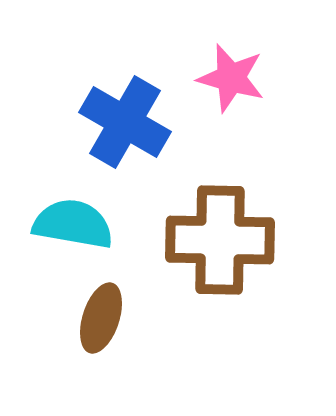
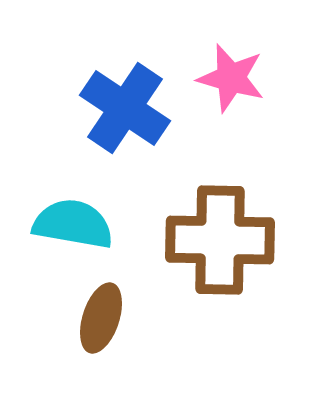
blue cross: moved 14 px up; rotated 4 degrees clockwise
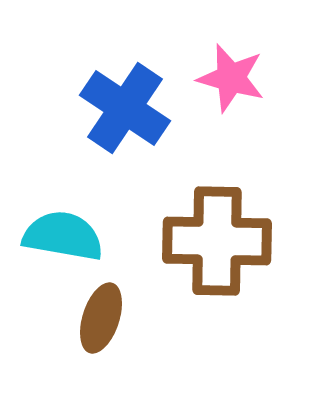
cyan semicircle: moved 10 px left, 12 px down
brown cross: moved 3 px left, 1 px down
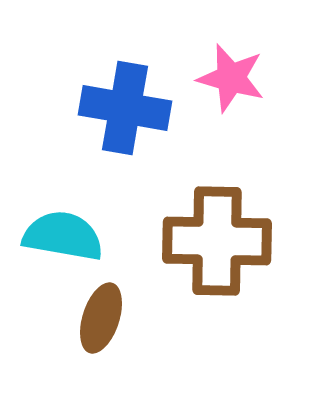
blue cross: rotated 24 degrees counterclockwise
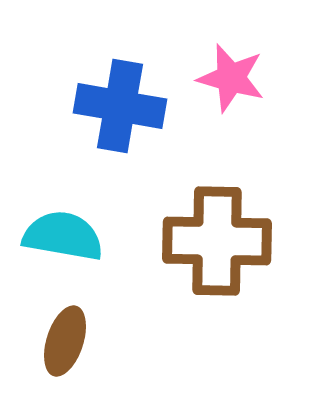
blue cross: moved 5 px left, 2 px up
brown ellipse: moved 36 px left, 23 px down
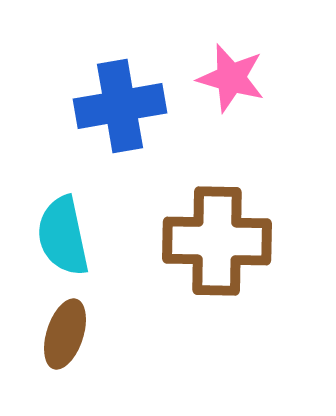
blue cross: rotated 20 degrees counterclockwise
cyan semicircle: rotated 112 degrees counterclockwise
brown ellipse: moved 7 px up
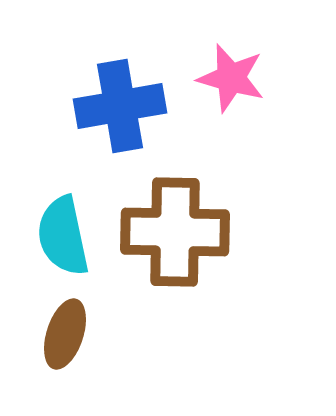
brown cross: moved 42 px left, 9 px up
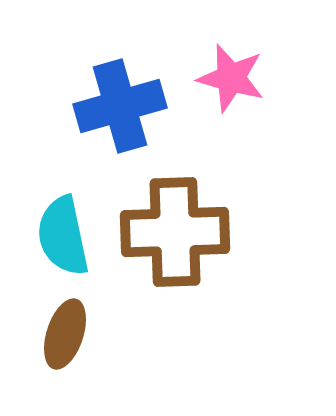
blue cross: rotated 6 degrees counterclockwise
brown cross: rotated 3 degrees counterclockwise
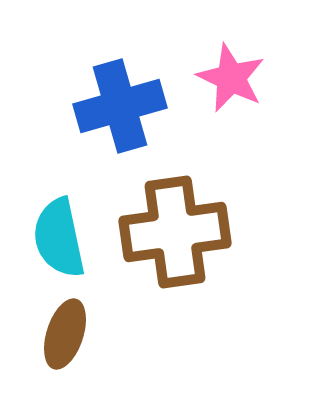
pink star: rotated 10 degrees clockwise
brown cross: rotated 6 degrees counterclockwise
cyan semicircle: moved 4 px left, 2 px down
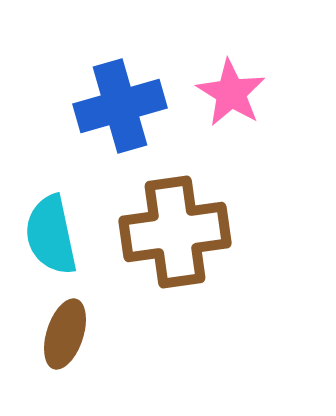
pink star: moved 15 px down; rotated 6 degrees clockwise
cyan semicircle: moved 8 px left, 3 px up
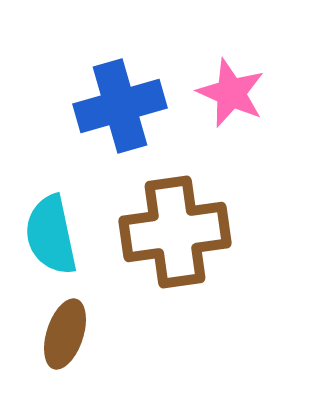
pink star: rotated 8 degrees counterclockwise
